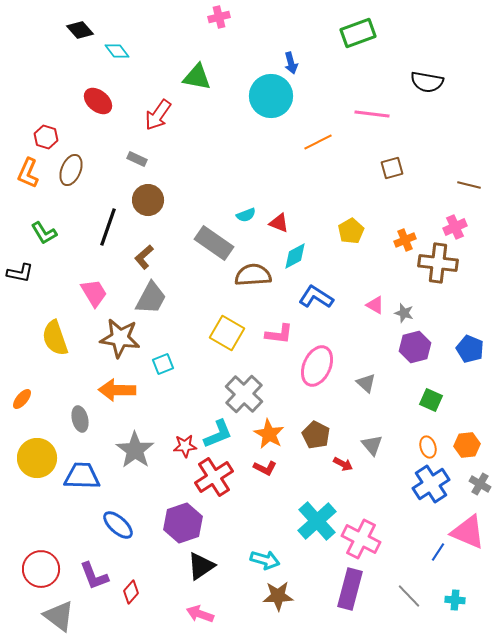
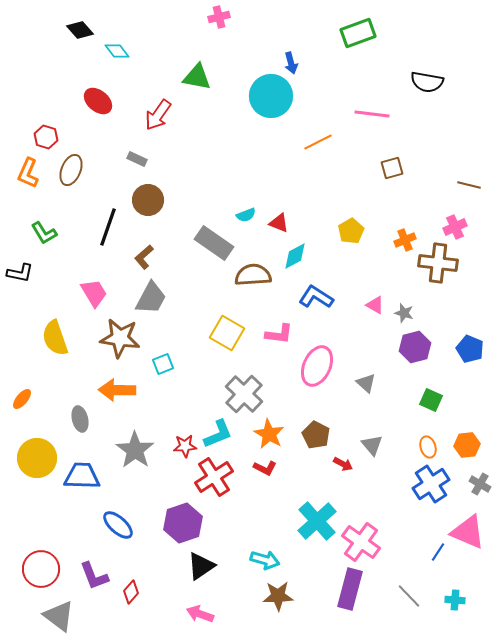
pink cross at (361, 539): moved 3 px down; rotated 9 degrees clockwise
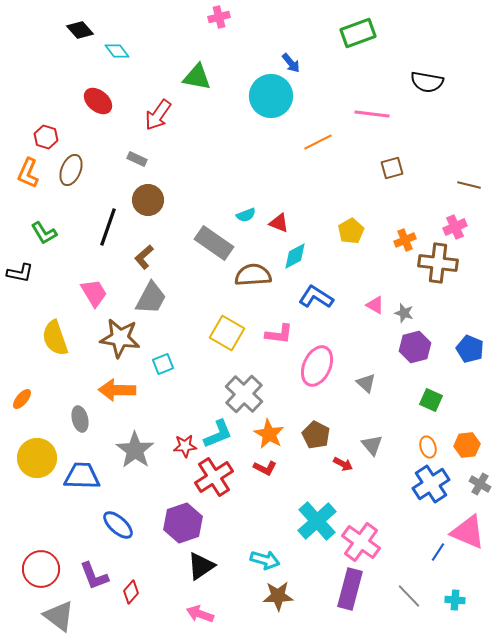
blue arrow at (291, 63): rotated 25 degrees counterclockwise
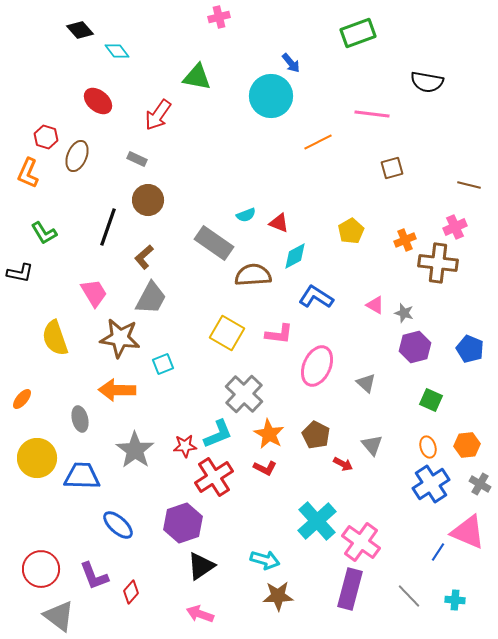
brown ellipse at (71, 170): moved 6 px right, 14 px up
